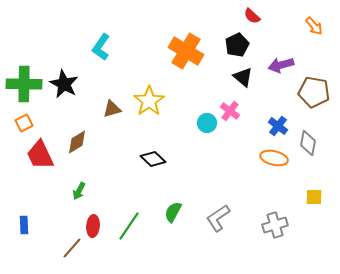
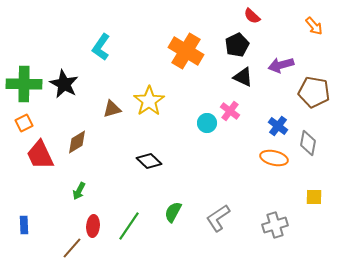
black triangle: rotated 15 degrees counterclockwise
black diamond: moved 4 px left, 2 px down
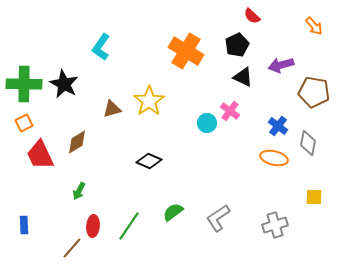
black diamond: rotated 20 degrees counterclockwise
green semicircle: rotated 25 degrees clockwise
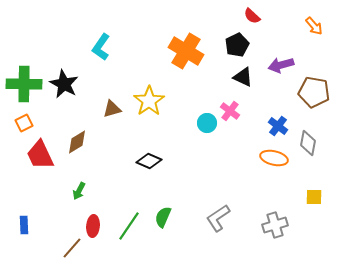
green semicircle: moved 10 px left, 5 px down; rotated 30 degrees counterclockwise
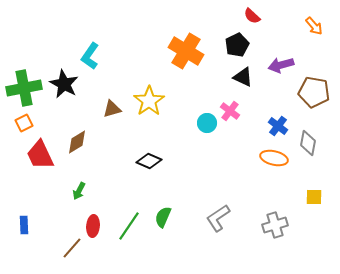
cyan L-shape: moved 11 px left, 9 px down
green cross: moved 4 px down; rotated 12 degrees counterclockwise
